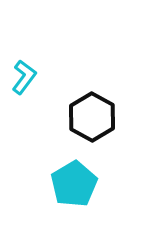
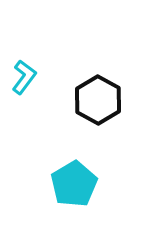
black hexagon: moved 6 px right, 17 px up
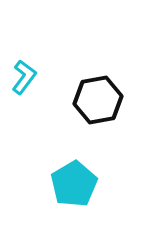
black hexagon: rotated 21 degrees clockwise
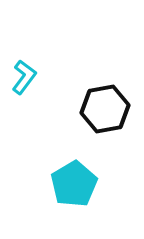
black hexagon: moved 7 px right, 9 px down
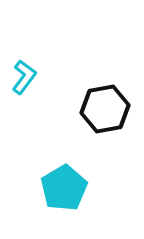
cyan pentagon: moved 10 px left, 4 px down
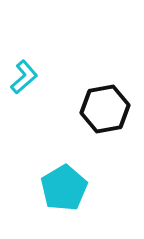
cyan L-shape: rotated 12 degrees clockwise
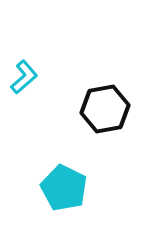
cyan pentagon: rotated 15 degrees counterclockwise
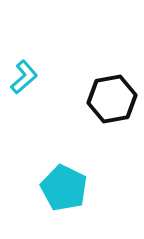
black hexagon: moved 7 px right, 10 px up
